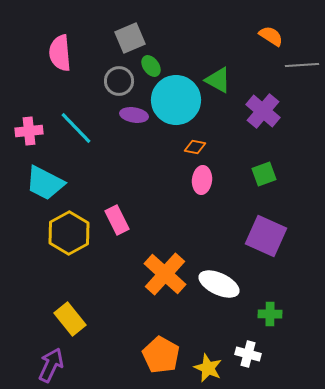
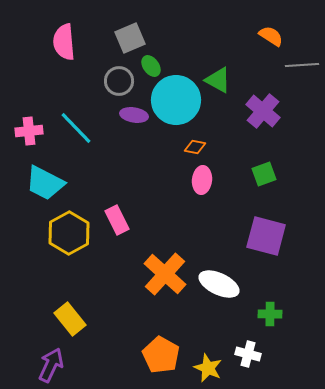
pink semicircle: moved 4 px right, 11 px up
purple square: rotated 9 degrees counterclockwise
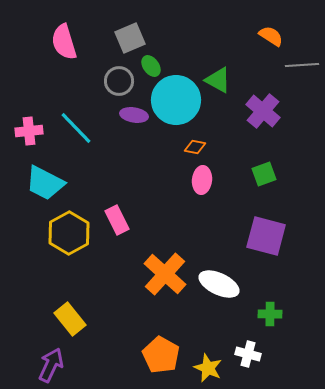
pink semicircle: rotated 12 degrees counterclockwise
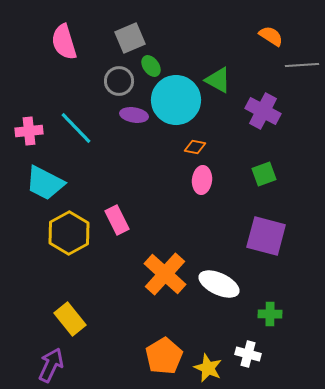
purple cross: rotated 12 degrees counterclockwise
orange pentagon: moved 3 px right, 1 px down; rotated 12 degrees clockwise
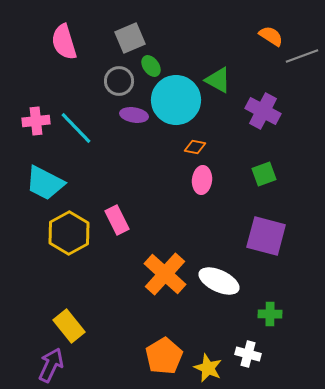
gray line: moved 9 px up; rotated 16 degrees counterclockwise
pink cross: moved 7 px right, 10 px up
white ellipse: moved 3 px up
yellow rectangle: moved 1 px left, 7 px down
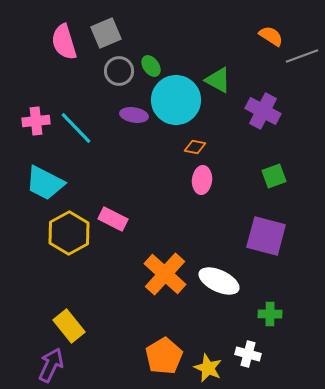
gray square: moved 24 px left, 5 px up
gray circle: moved 10 px up
green square: moved 10 px right, 2 px down
pink rectangle: moved 4 px left, 1 px up; rotated 36 degrees counterclockwise
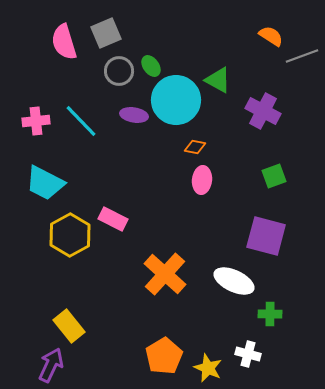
cyan line: moved 5 px right, 7 px up
yellow hexagon: moved 1 px right, 2 px down
white ellipse: moved 15 px right
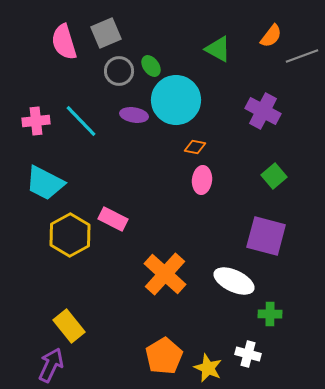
orange semicircle: rotated 95 degrees clockwise
green triangle: moved 31 px up
green square: rotated 20 degrees counterclockwise
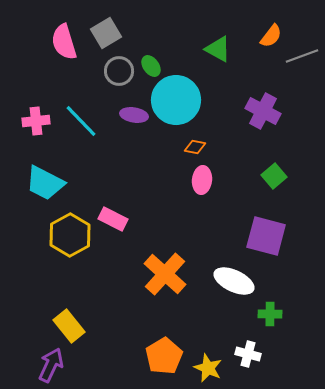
gray square: rotated 8 degrees counterclockwise
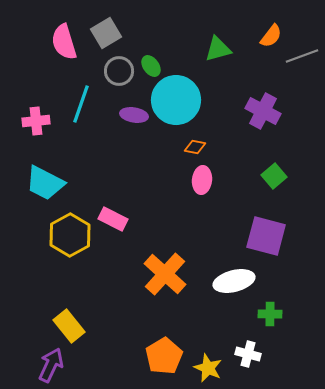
green triangle: rotated 44 degrees counterclockwise
cyan line: moved 17 px up; rotated 63 degrees clockwise
white ellipse: rotated 39 degrees counterclockwise
